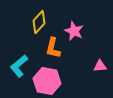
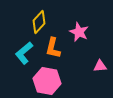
pink star: moved 5 px right, 1 px down
cyan L-shape: moved 5 px right, 13 px up
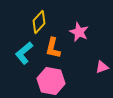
pink triangle: moved 2 px right, 1 px down; rotated 16 degrees counterclockwise
pink hexagon: moved 4 px right
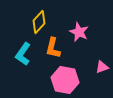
cyan L-shape: moved 1 px left, 1 px down; rotated 15 degrees counterclockwise
pink hexagon: moved 14 px right, 1 px up
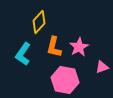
pink star: moved 15 px down; rotated 18 degrees clockwise
orange L-shape: moved 1 px right, 1 px up
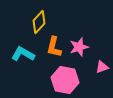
pink star: rotated 12 degrees clockwise
cyan L-shape: rotated 85 degrees clockwise
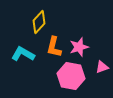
pink hexagon: moved 6 px right, 4 px up
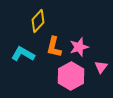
yellow diamond: moved 1 px left, 1 px up
pink triangle: moved 1 px left; rotated 32 degrees counterclockwise
pink hexagon: rotated 20 degrees clockwise
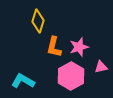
yellow diamond: rotated 25 degrees counterclockwise
cyan L-shape: moved 27 px down
pink triangle: rotated 40 degrees clockwise
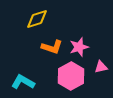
yellow diamond: moved 1 px left, 2 px up; rotated 55 degrees clockwise
orange L-shape: moved 2 px left; rotated 85 degrees counterclockwise
cyan L-shape: moved 1 px down
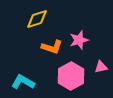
pink star: moved 7 px up
